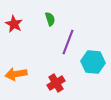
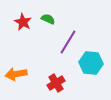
green semicircle: moved 2 px left; rotated 48 degrees counterclockwise
red star: moved 9 px right, 2 px up
purple line: rotated 10 degrees clockwise
cyan hexagon: moved 2 px left, 1 px down
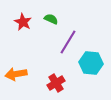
green semicircle: moved 3 px right
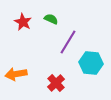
red cross: rotated 12 degrees counterclockwise
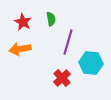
green semicircle: rotated 56 degrees clockwise
purple line: rotated 15 degrees counterclockwise
orange arrow: moved 4 px right, 25 px up
red cross: moved 6 px right, 5 px up
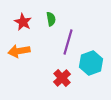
orange arrow: moved 1 px left, 2 px down
cyan hexagon: rotated 25 degrees counterclockwise
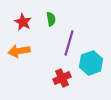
purple line: moved 1 px right, 1 px down
red cross: rotated 18 degrees clockwise
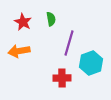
red cross: rotated 24 degrees clockwise
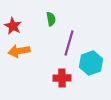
red star: moved 10 px left, 4 px down
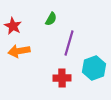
green semicircle: rotated 40 degrees clockwise
cyan hexagon: moved 3 px right, 5 px down
